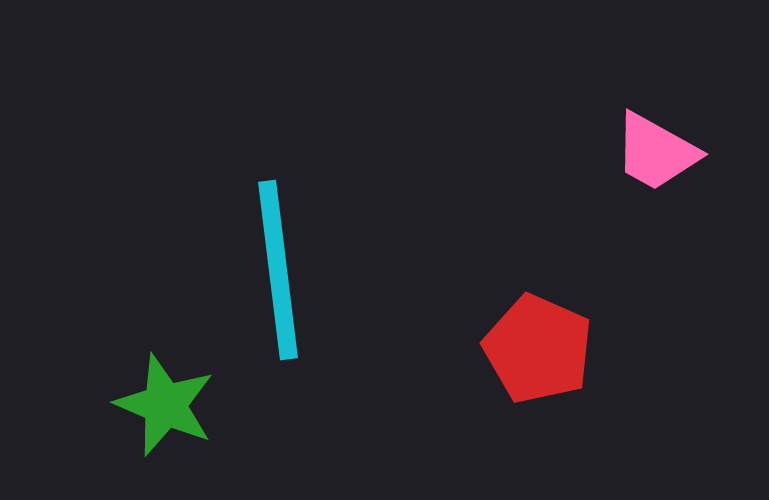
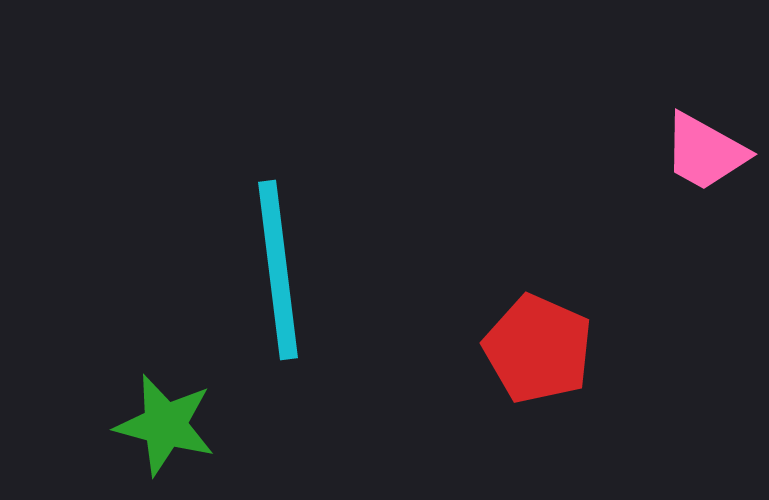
pink trapezoid: moved 49 px right
green star: moved 20 px down; rotated 8 degrees counterclockwise
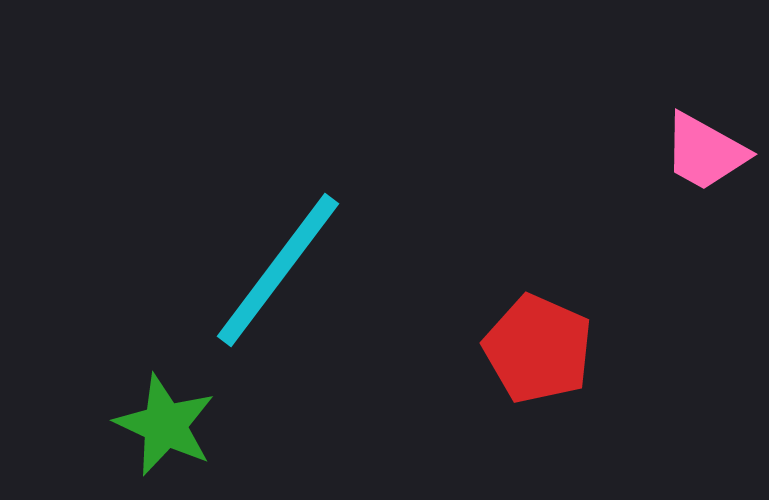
cyan line: rotated 44 degrees clockwise
green star: rotated 10 degrees clockwise
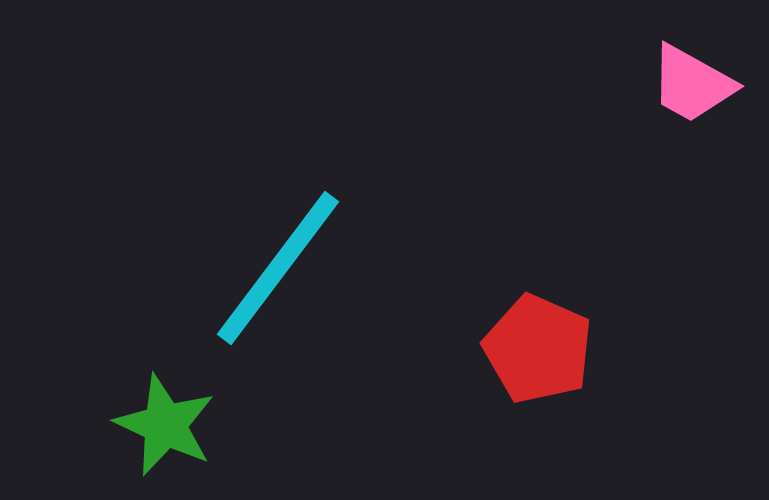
pink trapezoid: moved 13 px left, 68 px up
cyan line: moved 2 px up
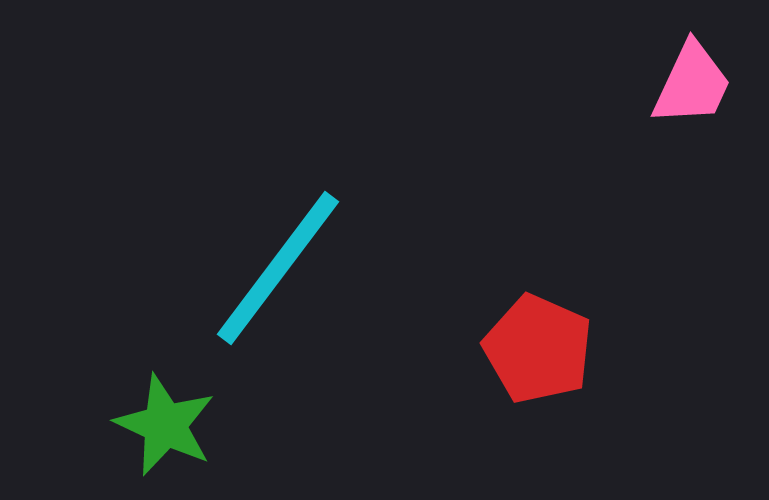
pink trapezoid: rotated 94 degrees counterclockwise
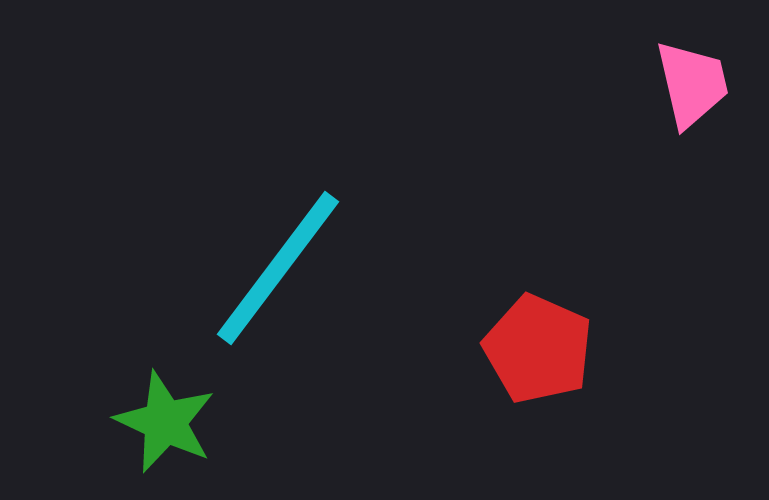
pink trapezoid: rotated 38 degrees counterclockwise
green star: moved 3 px up
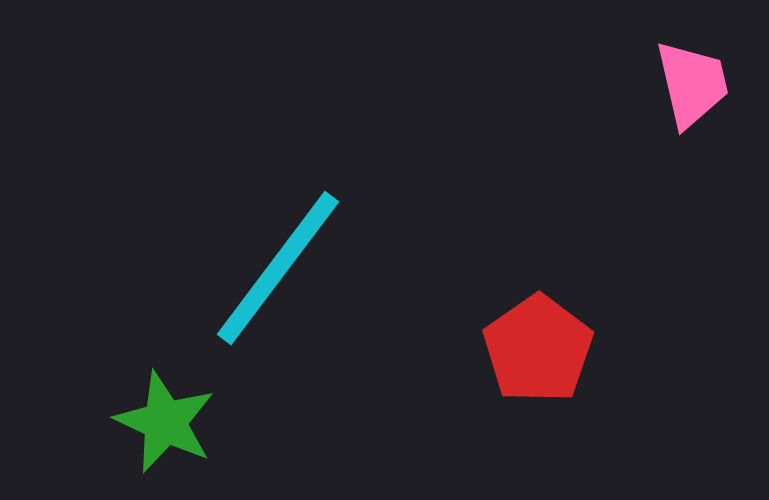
red pentagon: rotated 13 degrees clockwise
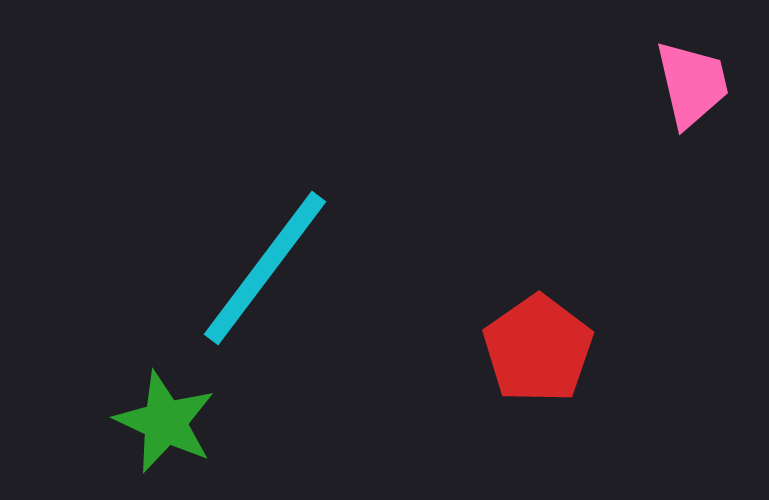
cyan line: moved 13 px left
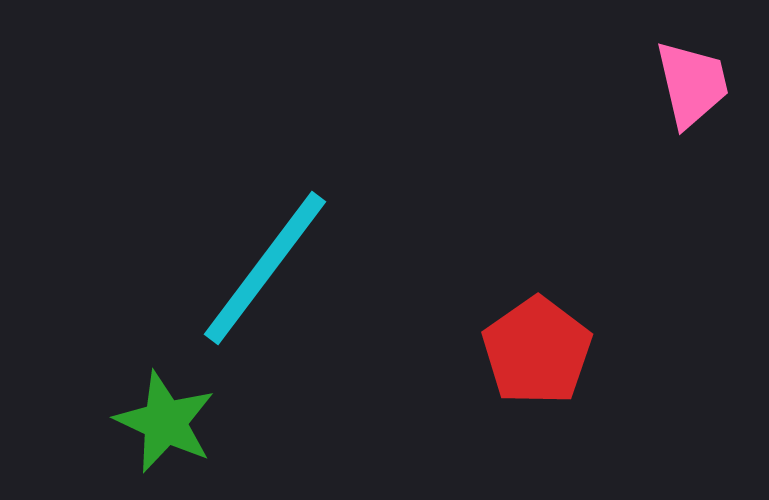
red pentagon: moved 1 px left, 2 px down
